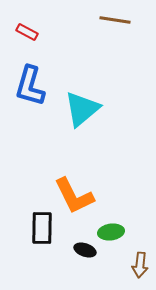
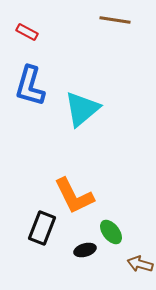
black rectangle: rotated 20 degrees clockwise
green ellipse: rotated 60 degrees clockwise
black ellipse: rotated 35 degrees counterclockwise
brown arrow: moved 1 px up; rotated 100 degrees clockwise
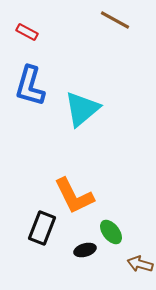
brown line: rotated 20 degrees clockwise
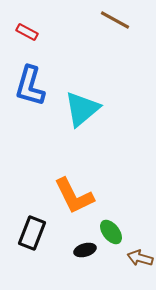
black rectangle: moved 10 px left, 5 px down
brown arrow: moved 6 px up
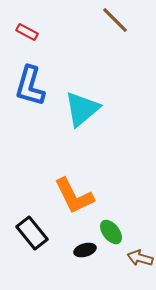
brown line: rotated 16 degrees clockwise
black rectangle: rotated 60 degrees counterclockwise
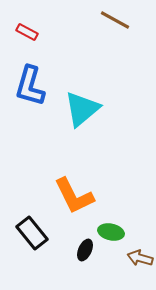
brown line: rotated 16 degrees counterclockwise
green ellipse: rotated 40 degrees counterclockwise
black ellipse: rotated 50 degrees counterclockwise
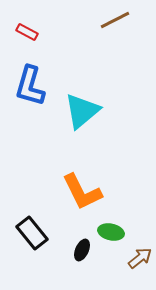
brown line: rotated 56 degrees counterclockwise
cyan triangle: moved 2 px down
orange L-shape: moved 8 px right, 4 px up
black ellipse: moved 3 px left
brown arrow: rotated 125 degrees clockwise
